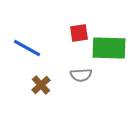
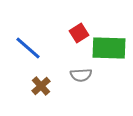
red square: rotated 24 degrees counterclockwise
blue line: moved 1 px right; rotated 12 degrees clockwise
brown cross: moved 1 px down
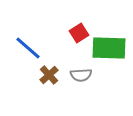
brown cross: moved 8 px right, 11 px up
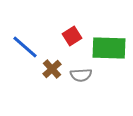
red square: moved 7 px left, 3 px down
blue line: moved 3 px left, 1 px up
brown cross: moved 3 px right, 6 px up
